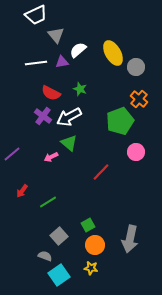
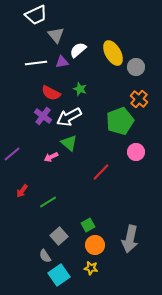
gray semicircle: rotated 144 degrees counterclockwise
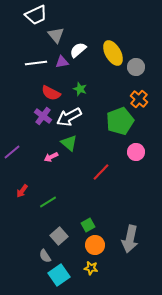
purple line: moved 2 px up
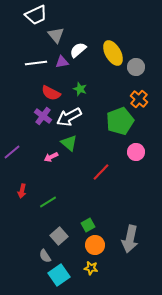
red arrow: rotated 24 degrees counterclockwise
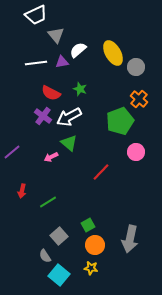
cyan square: rotated 15 degrees counterclockwise
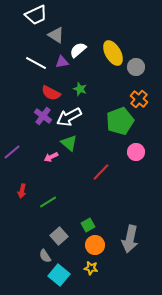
gray triangle: rotated 18 degrees counterclockwise
white line: rotated 35 degrees clockwise
